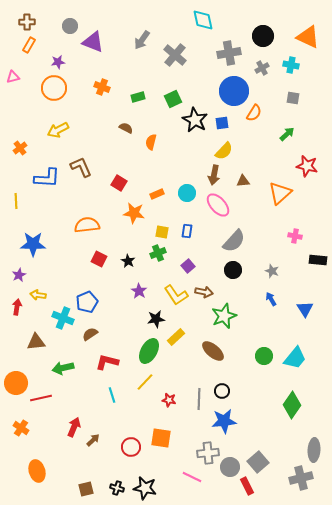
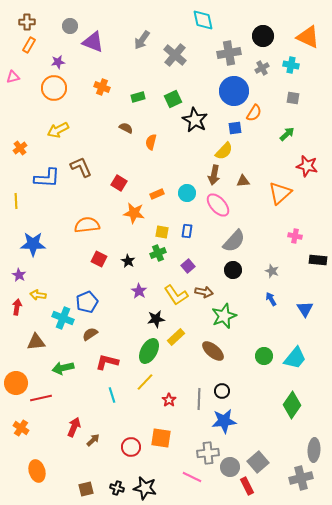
blue square at (222, 123): moved 13 px right, 5 px down
purple star at (19, 275): rotated 16 degrees counterclockwise
red star at (169, 400): rotated 24 degrees clockwise
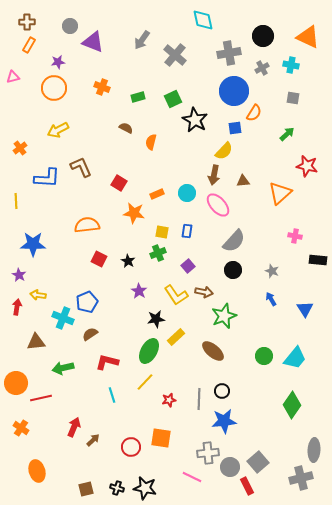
red star at (169, 400): rotated 24 degrees clockwise
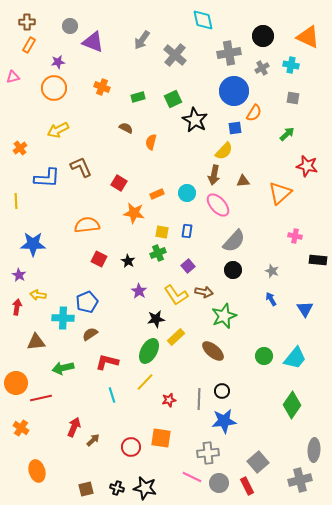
cyan cross at (63, 318): rotated 20 degrees counterclockwise
gray circle at (230, 467): moved 11 px left, 16 px down
gray cross at (301, 478): moved 1 px left, 2 px down
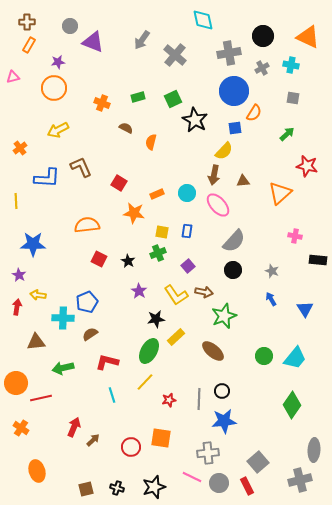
orange cross at (102, 87): moved 16 px down
black star at (145, 488): moved 9 px right, 1 px up; rotated 30 degrees counterclockwise
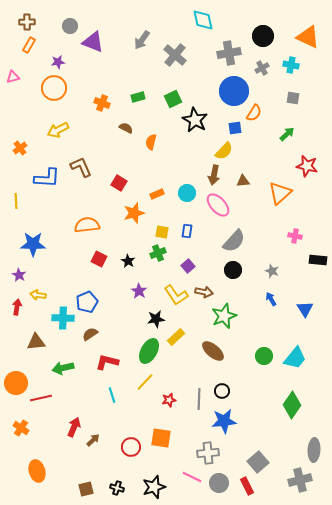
orange star at (134, 213): rotated 25 degrees counterclockwise
